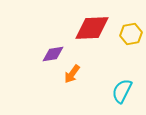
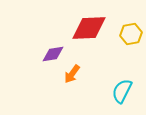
red diamond: moved 3 px left
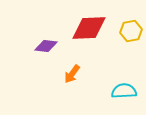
yellow hexagon: moved 3 px up
purple diamond: moved 7 px left, 8 px up; rotated 15 degrees clockwise
cyan semicircle: moved 2 px right; rotated 60 degrees clockwise
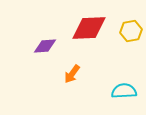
purple diamond: moved 1 px left; rotated 10 degrees counterclockwise
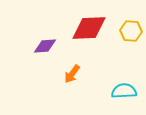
yellow hexagon: rotated 15 degrees clockwise
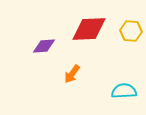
red diamond: moved 1 px down
purple diamond: moved 1 px left
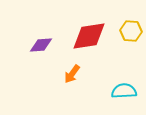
red diamond: moved 7 px down; rotated 6 degrees counterclockwise
purple diamond: moved 3 px left, 1 px up
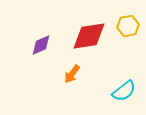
yellow hexagon: moved 3 px left, 5 px up; rotated 15 degrees counterclockwise
purple diamond: rotated 20 degrees counterclockwise
cyan semicircle: rotated 145 degrees clockwise
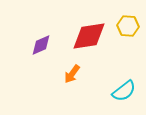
yellow hexagon: rotated 15 degrees clockwise
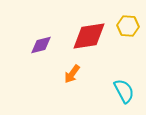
purple diamond: rotated 10 degrees clockwise
cyan semicircle: rotated 80 degrees counterclockwise
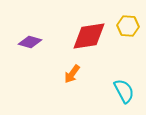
purple diamond: moved 11 px left, 3 px up; rotated 30 degrees clockwise
